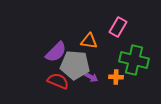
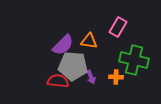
purple semicircle: moved 7 px right, 7 px up
gray pentagon: moved 2 px left, 1 px down
purple arrow: rotated 40 degrees clockwise
red semicircle: rotated 15 degrees counterclockwise
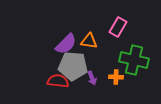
purple semicircle: moved 3 px right, 1 px up
purple arrow: moved 1 px right, 1 px down
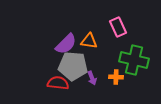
pink rectangle: rotated 54 degrees counterclockwise
red semicircle: moved 2 px down
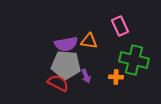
pink rectangle: moved 2 px right, 1 px up
purple semicircle: rotated 35 degrees clockwise
gray pentagon: moved 7 px left, 1 px up
purple arrow: moved 6 px left, 2 px up
red semicircle: rotated 20 degrees clockwise
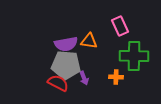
green cross: moved 4 px up; rotated 12 degrees counterclockwise
purple arrow: moved 2 px left, 2 px down
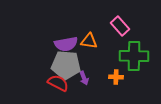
pink rectangle: rotated 18 degrees counterclockwise
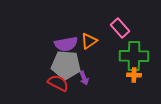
pink rectangle: moved 2 px down
orange triangle: rotated 42 degrees counterclockwise
orange cross: moved 18 px right, 2 px up
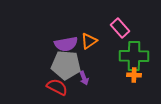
red semicircle: moved 1 px left, 4 px down
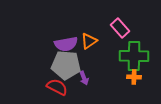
orange cross: moved 2 px down
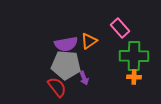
red semicircle: rotated 25 degrees clockwise
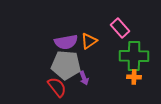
purple semicircle: moved 2 px up
